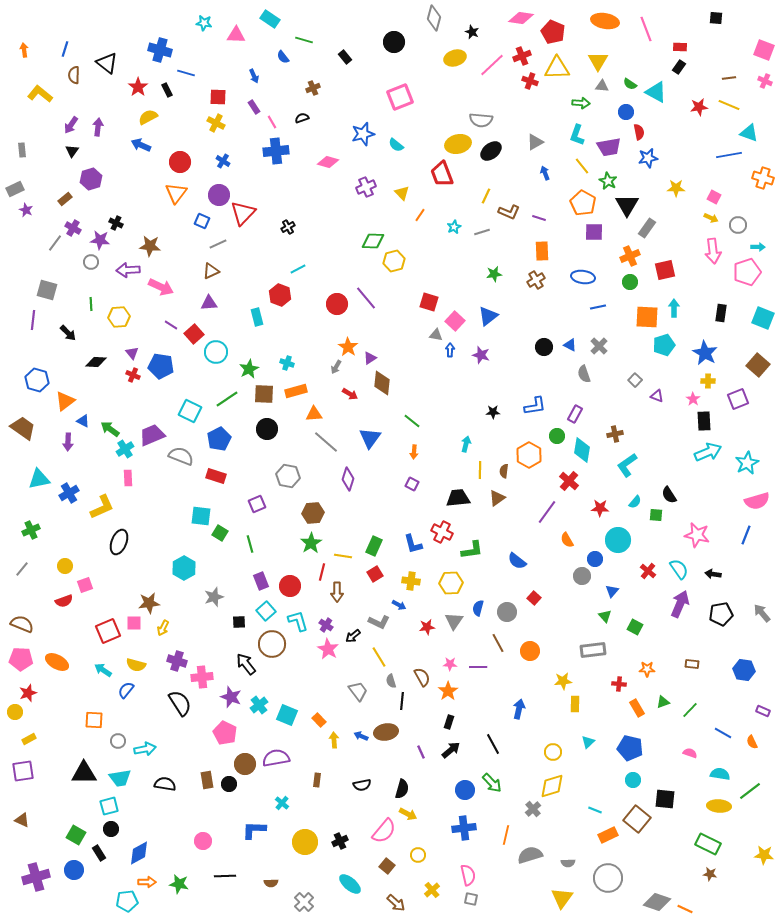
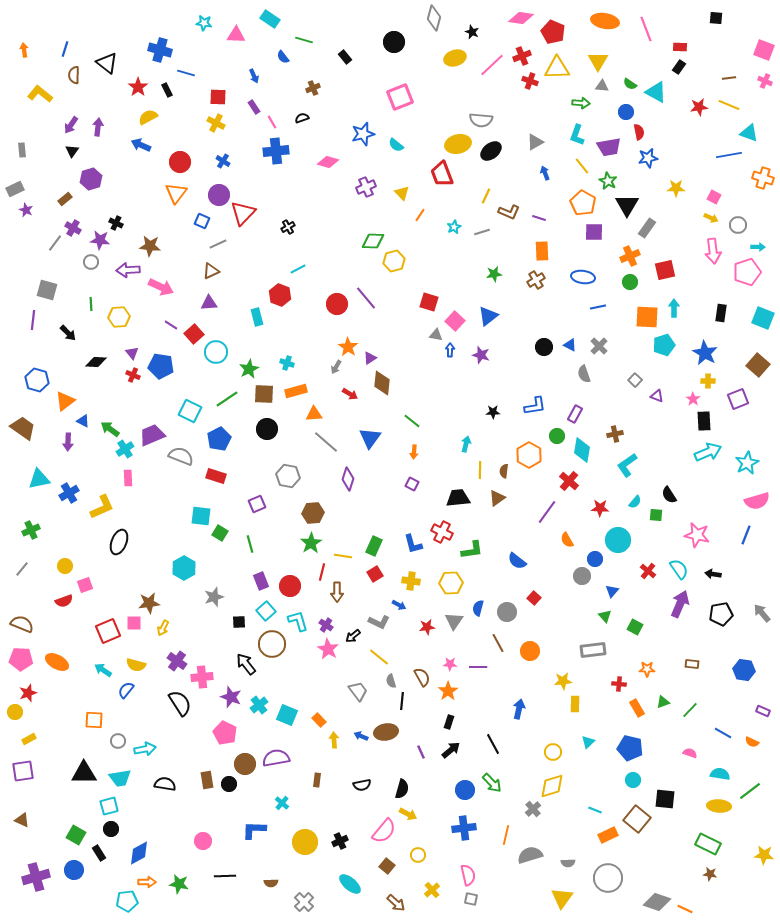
yellow line at (379, 657): rotated 20 degrees counterclockwise
purple cross at (177, 661): rotated 18 degrees clockwise
orange semicircle at (752, 742): rotated 40 degrees counterclockwise
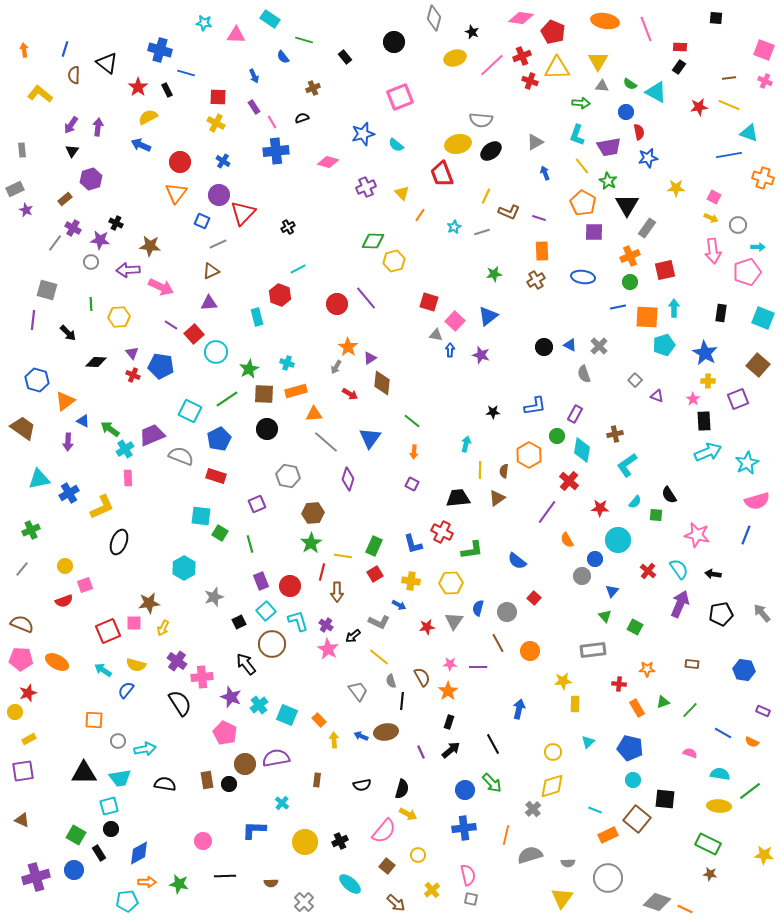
blue line at (598, 307): moved 20 px right
black square at (239, 622): rotated 24 degrees counterclockwise
